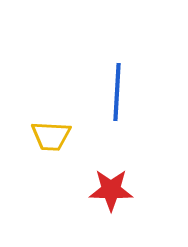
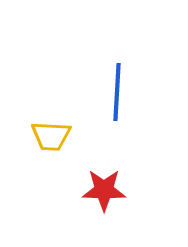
red star: moved 7 px left
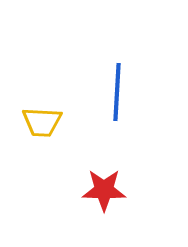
yellow trapezoid: moved 9 px left, 14 px up
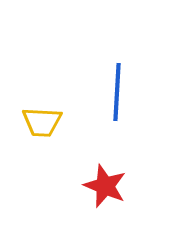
red star: moved 1 px right, 4 px up; rotated 21 degrees clockwise
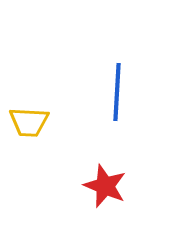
yellow trapezoid: moved 13 px left
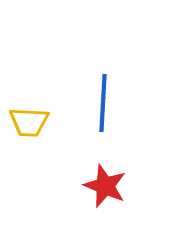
blue line: moved 14 px left, 11 px down
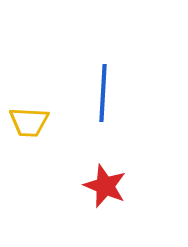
blue line: moved 10 px up
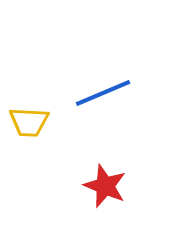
blue line: rotated 64 degrees clockwise
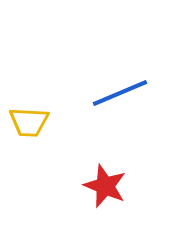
blue line: moved 17 px right
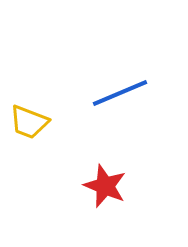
yellow trapezoid: rotated 18 degrees clockwise
